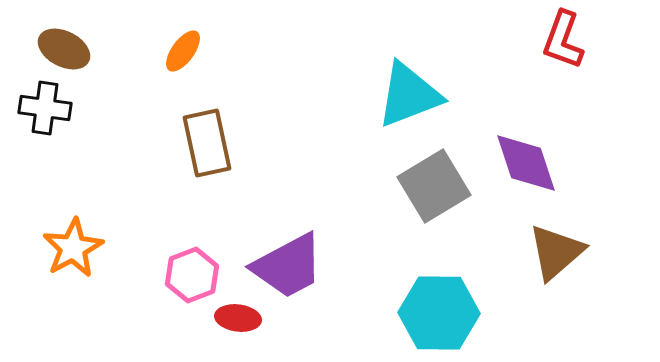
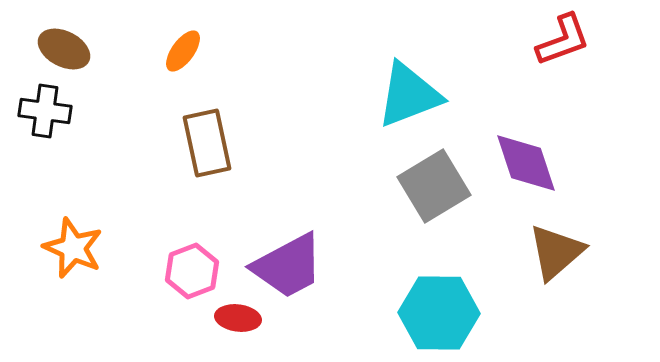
red L-shape: rotated 130 degrees counterclockwise
black cross: moved 3 px down
orange star: rotated 20 degrees counterclockwise
pink hexagon: moved 4 px up
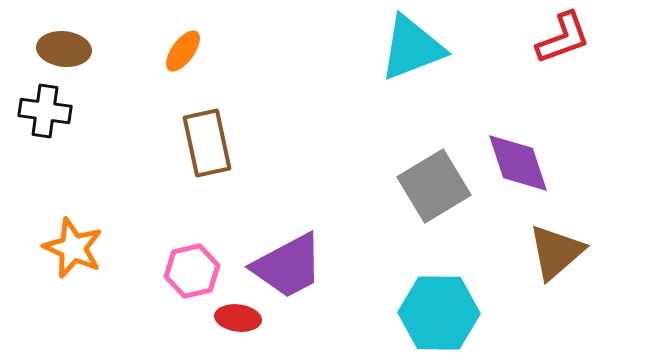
red L-shape: moved 2 px up
brown ellipse: rotated 21 degrees counterclockwise
cyan triangle: moved 3 px right, 47 px up
purple diamond: moved 8 px left
pink hexagon: rotated 8 degrees clockwise
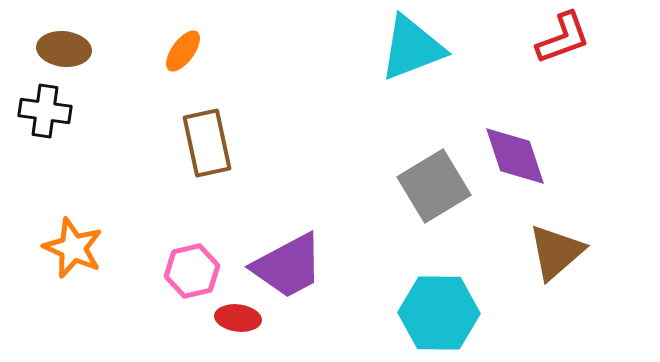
purple diamond: moved 3 px left, 7 px up
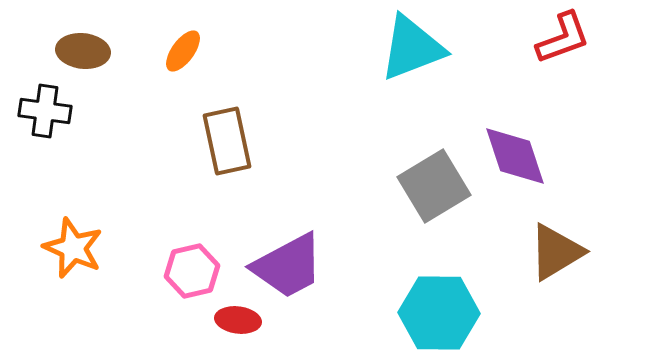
brown ellipse: moved 19 px right, 2 px down
brown rectangle: moved 20 px right, 2 px up
brown triangle: rotated 10 degrees clockwise
red ellipse: moved 2 px down
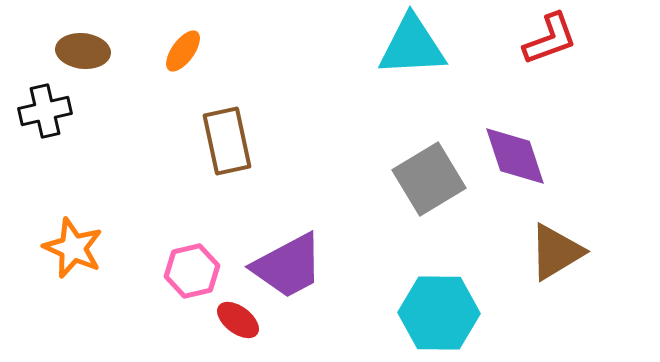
red L-shape: moved 13 px left, 1 px down
cyan triangle: moved 2 px up; rotated 18 degrees clockwise
black cross: rotated 21 degrees counterclockwise
gray square: moved 5 px left, 7 px up
red ellipse: rotated 30 degrees clockwise
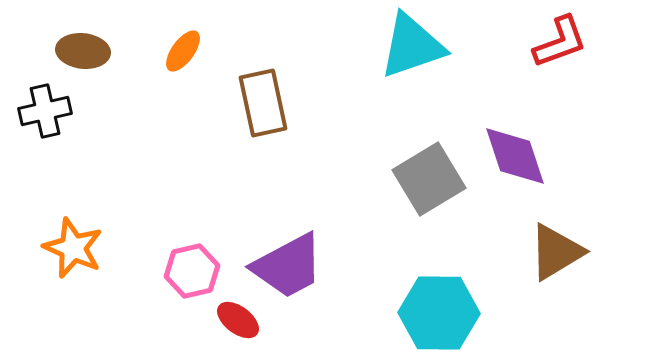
red L-shape: moved 10 px right, 3 px down
cyan triangle: rotated 16 degrees counterclockwise
brown rectangle: moved 36 px right, 38 px up
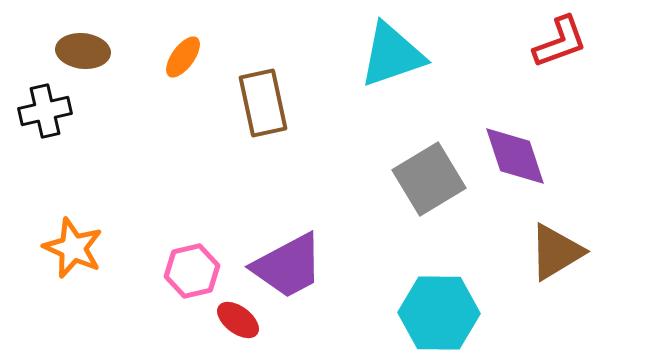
cyan triangle: moved 20 px left, 9 px down
orange ellipse: moved 6 px down
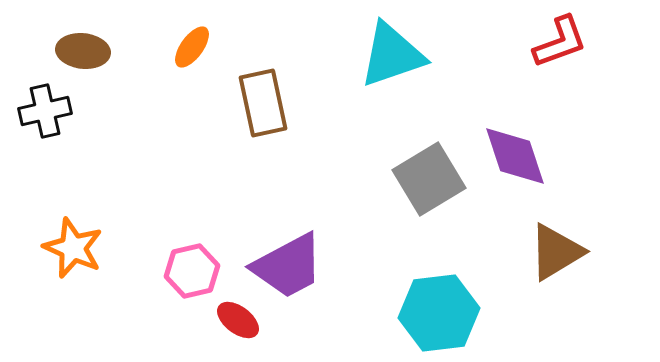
orange ellipse: moved 9 px right, 10 px up
cyan hexagon: rotated 8 degrees counterclockwise
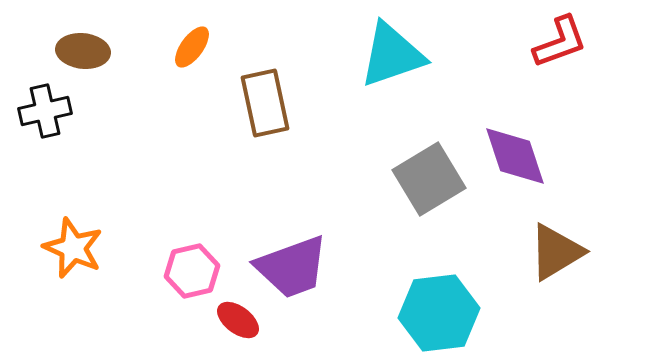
brown rectangle: moved 2 px right
purple trapezoid: moved 4 px right, 1 px down; rotated 8 degrees clockwise
